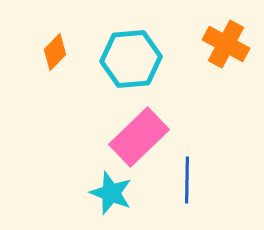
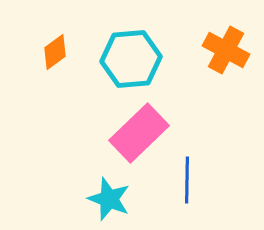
orange cross: moved 6 px down
orange diamond: rotated 9 degrees clockwise
pink rectangle: moved 4 px up
cyan star: moved 2 px left, 6 px down
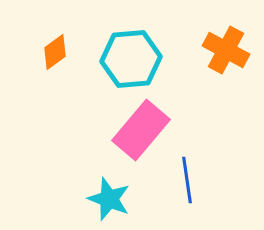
pink rectangle: moved 2 px right, 3 px up; rotated 6 degrees counterclockwise
blue line: rotated 9 degrees counterclockwise
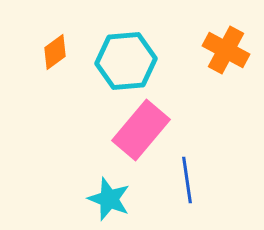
cyan hexagon: moved 5 px left, 2 px down
